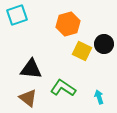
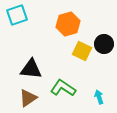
brown triangle: rotated 48 degrees clockwise
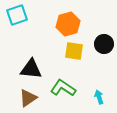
yellow square: moved 8 px left; rotated 18 degrees counterclockwise
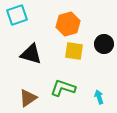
black triangle: moved 15 px up; rotated 10 degrees clockwise
green L-shape: rotated 15 degrees counterclockwise
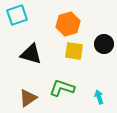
green L-shape: moved 1 px left
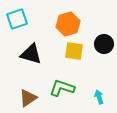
cyan square: moved 4 px down
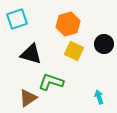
yellow square: rotated 18 degrees clockwise
green L-shape: moved 11 px left, 6 px up
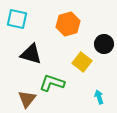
cyan square: rotated 30 degrees clockwise
yellow square: moved 8 px right, 11 px down; rotated 12 degrees clockwise
green L-shape: moved 1 px right, 1 px down
brown triangle: moved 1 px left, 1 px down; rotated 18 degrees counterclockwise
